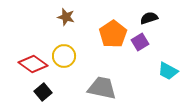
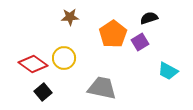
brown star: moved 4 px right; rotated 18 degrees counterclockwise
yellow circle: moved 2 px down
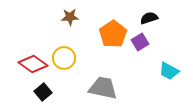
cyan trapezoid: moved 1 px right
gray trapezoid: moved 1 px right
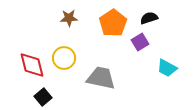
brown star: moved 1 px left, 1 px down
orange pentagon: moved 11 px up
red diamond: moved 1 px left, 1 px down; rotated 40 degrees clockwise
cyan trapezoid: moved 2 px left, 3 px up
gray trapezoid: moved 2 px left, 10 px up
black square: moved 5 px down
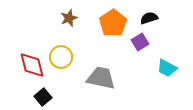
brown star: rotated 18 degrees counterclockwise
yellow circle: moved 3 px left, 1 px up
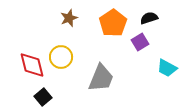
gray trapezoid: rotated 100 degrees clockwise
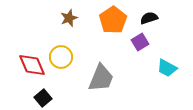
orange pentagon: moved 3 px up
red diamond: rotated 8 degrees counterclockwise
black square: moved 1 px down
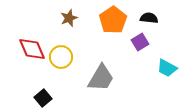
black semicircle: rotated 24 degrees clockwise
red diamond: moved 16 px up
gray trapezoid: rotated 8 degrees clockwise
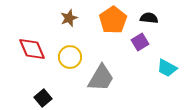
yellow circle: moved 9 px right
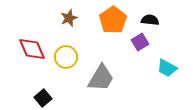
black semicircle: moved 1 px right, 2 px down
yellow circle: moved 4 px left
